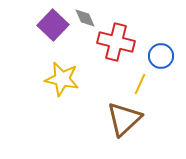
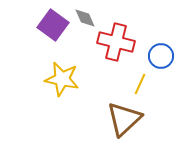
purple square: rotated 8 degrees counterclockwise
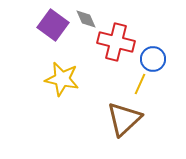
gray diamond: moved 1 px right, 1 px down
blue circle: moved 8 px left, 3 px down
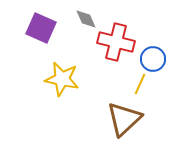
purple square: moved 12 px left, 3 px down; rotated 12 degrees counterclockwise
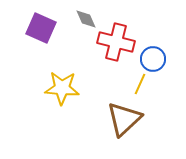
yellow star: moved 9 px down; rotated 8 degrees counterclockwise
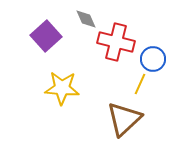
purple square: moved 5 px right, 8 px down; rotated 24 degrees clockwise
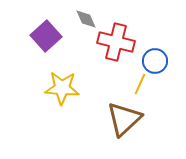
blue circle: moved 2 px right, 2 px down
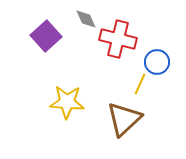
red cross: moved 2 px right, 3 px up
blue circle: moved 2 px right, 1 px down
yellow star: moved 5 px right, 14 px down
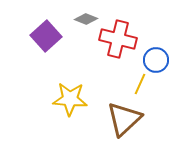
gray diamond: rotated 45 degrees counterclockwise
blue circle: moved 1 px left, 2 px up
yellow star: moved 3 px right, 3 px up
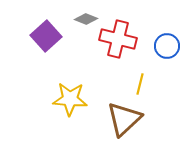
blue circle: moved 11 px right, 14 px up
yellow line: rotated 10 degrees counterclockwise
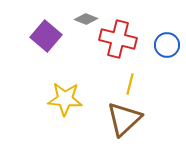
purple square: rotated 8 degrees counterclockwise
blue circle: moved 1 px up
yellow line: moved 10 px left
yellow star: moved 5 px left
